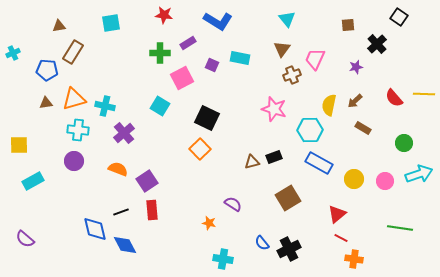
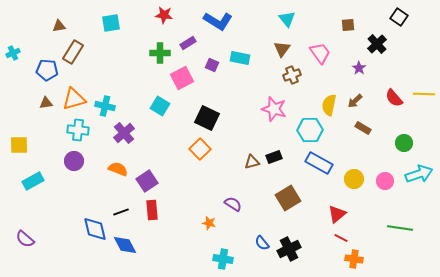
pink trapezoid at (315, 59): moved 5 px right, 6 px up; rotated 120 degrees clockwise
purple star at (356, 67): moved 3 px right, 1 px down; rotated 24 degrees counterclockwise
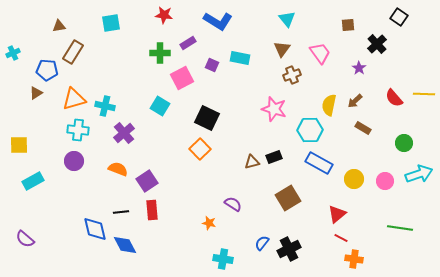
brown triangle at (46, 103): moved 10 px left, 10 px up; rotated 24 degrees counterclockwise
black line at (121, 212): rotated 14 degrees clockwise
blue semicircle at (262, 243): rotated 77 degrees clockwise
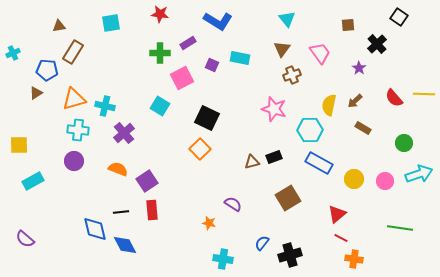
red star at (164, 15): moved 4 px left, 1 px up
black cross at (289, 249): moved 1 px right, 6 px down; rotated 10 degrees clockwise
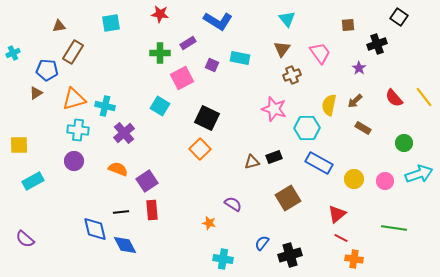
black cross at (377, 44): rotated 24 degrees clockwise
yellow line at (424, 94): moved 3 px down; rotated 50 degrees clockwise
cyan hexagon at (310, 130): moved 3 px left, 2 px up
green line at (400, 228): moved 6 px left
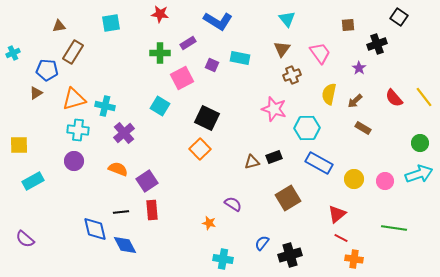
yellow semicircle at (329, 105): moved 11 px up
green circle at (404, 143): moved 16 px right
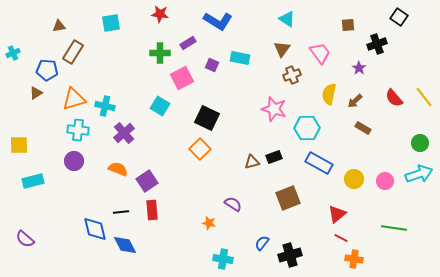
cyan triangle at (287, 19): rotated 18 degrees counterclockwise
cyan rectangle at (33, 181): rotated 15 degrees clockwise
brown square at (288, 198): rotated 10 degrees clockwise
